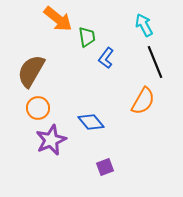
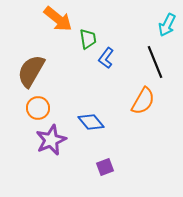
cyan arrow: moved 23 px right; rotated 125 degrees counterclockwise
green trapezoid: moved 1 px right, 2 px down
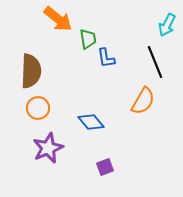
blue L-shape: rotated 45 degrees counterclockwise
brown semicircle: rotated 152 degrees clockwise
purple star: moved 3 px left, 8 px down
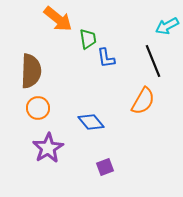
cyan arrow: moved 1 px down; rotated 35 degrees clockwise
black line: moved 2 px left, 1 px up
purple star: rotated 8 degrees counterclockwise
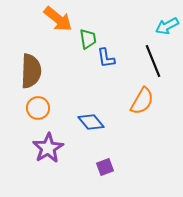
orange semicircle: moved 1 px left
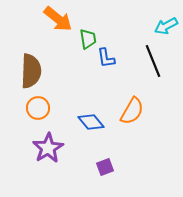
cyan arrow: moved 1 px left
orange semicircle: moved 10 px left, 10 px down
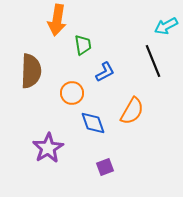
orange arrow: moved 1 px left, 1 px down; rotated 60 degrees clockwise
green trapezoid: moved 5 px left, 6 px down
blue L-shape: moved 1 px left, 14 px down; rotated 110 degrees counterclockwise
orange circle: moved 34 px right, 15 px up
blue diamond: moved 2 px right, 1 px down; rotated 20 degrees clockwise
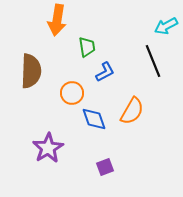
green trapezoid: moved 4 px right, 2 px down
blue diamond: moved 1 px right, 4 px up
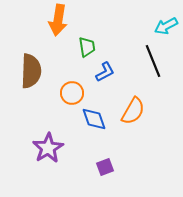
orange arrow: moved 1 px right
orange semicircle: moved 1 px right
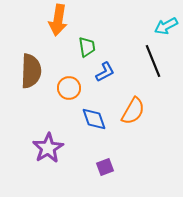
orange circle: moved 3 px left, 5 px up
